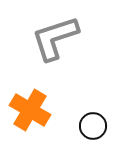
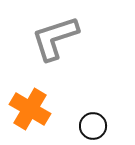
orange cross: moved 1 px up
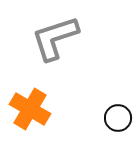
black circle: moved 25 px right, 8 px up
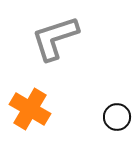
black circle: moved 1 px left, 1 px up
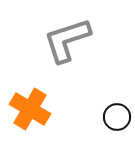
gray L-shape: moved 12 px right, 2 px down
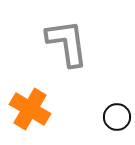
gray L-shape: moved 3 px down; rotated 100 degrees clockwise
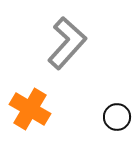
gray L-shape: rotated 50 degrees clockwise
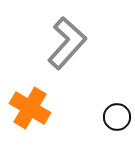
orange cross: moved 1 px up
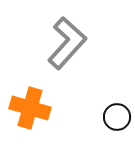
orange cross: rotated 15 degrees counterclockwise
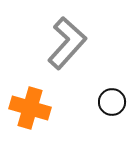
black circle: moved 5 px left, 15 px up
